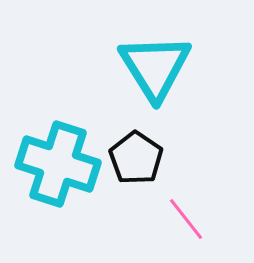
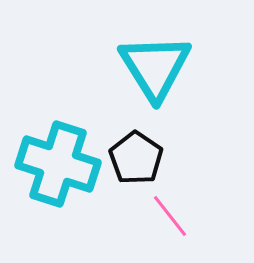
pink line: moved 16 px left, 3 px up
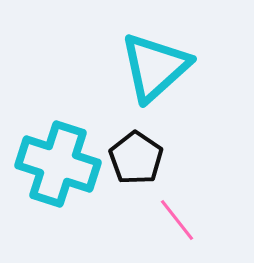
cyan triangle: rotated 20 degrees clockwise
pink line: moved 7 px right, 4 px down
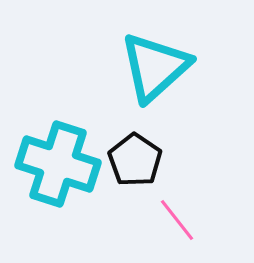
black pentagon: moved 1 px left, 2 px down
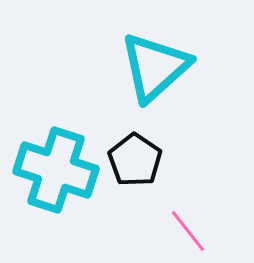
cyan cross: moved 2 px left, 6 px down
pink line: moved 11 px right, 11 px down
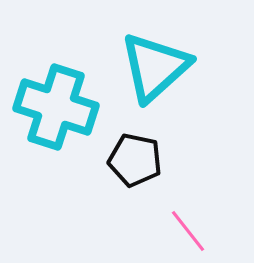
black pentagon: rotated 22 degrees counterclockwise
cyan cross: moved 63 px up
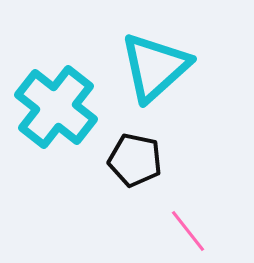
cyan cross: rotated 20 degrees clockwise
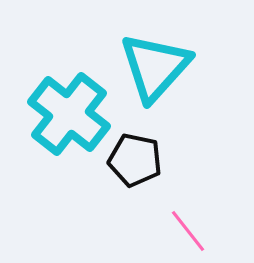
cyan triangle: rotated 6 degrees counterclockwise
cyan cross: moved 13 px right, 7 px down
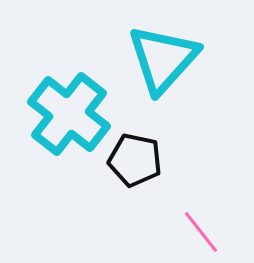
cyan triangle: moved 8 px right, 8 px up
pink line: moved 13 px right, 1 px down
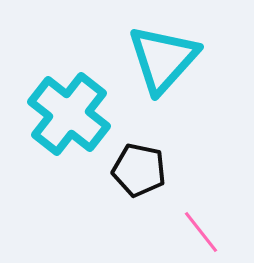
black pentagon: moved 4 px right, 10 px down
